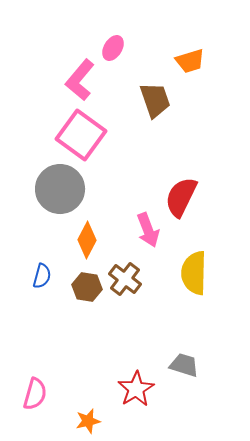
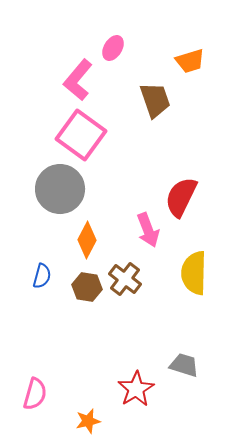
pink L-shape: moved 2 px left
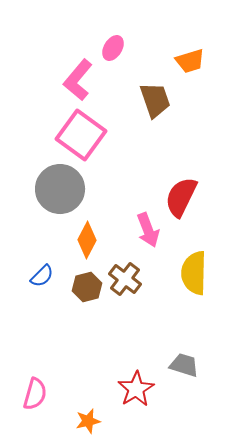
blue semicircle: rotated 30 degrees clockwise
brown hexagon: rotated 24 degrees counterclockwise
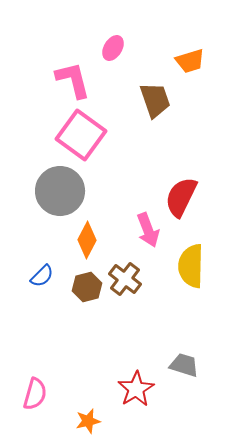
pink L-shape: moved 5 px left; rotated 126 degrees clockwise
gray circle: moved 2 px down
yellow semicircle: moved 3 px left, 7 px up
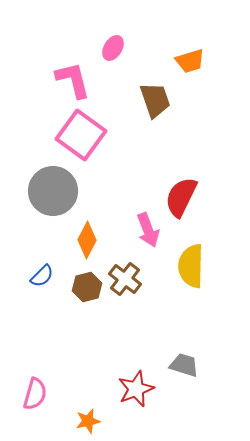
gray circle: moved 7 px left
red star: rotated 9 degrees clockwise
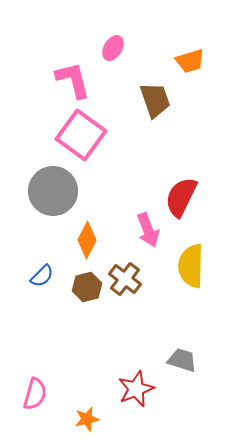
gray trapezoid: moved 2 px left, 5 px up
orange star: moved 1 px left, 2 px up
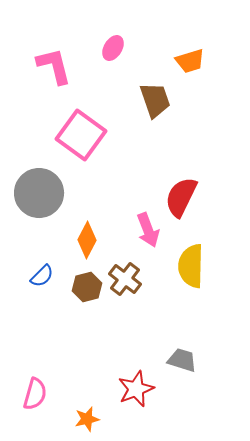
pink L-shape: moved 19 px left, 14 px up
gray circle: moved 14 px left, 2 px down
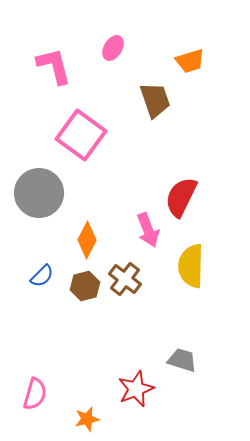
brown hexagon: moved 2 px left, 1 px up
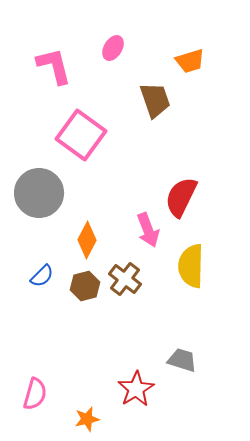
red star: rotated 9 degrees counterclockwise
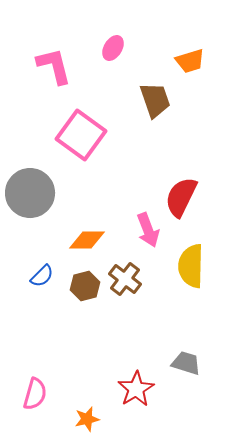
gray circle: moved 9 px left
orange diamond: rotated 63 degrees clockwise
gray trapezoid: moved 4 px right, 3 px down
